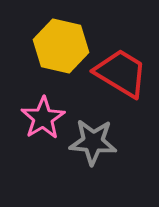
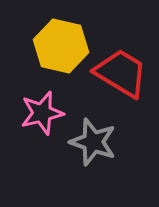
pink star: moved 1 px left, 5 px up; rotated 18 degrees clockwise
gray star: rotated 15 degrees clockwise
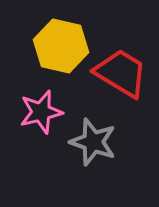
pink star: moved 1 px left, 1 px up
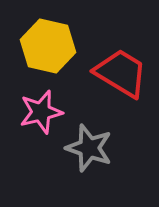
yellow hexagon: moved 13 px left
gray star: moved 4 px left, 6 px down
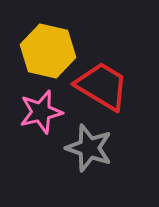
yellow hexagon: moved 5 px down
red trapezoid: moved 19 px left, 13 px down
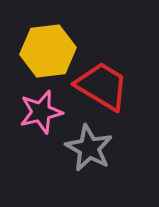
yellow hexagon: rotated 20 degrees counterclockwise
gray star: rotated 9 degrees clockwise
